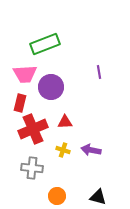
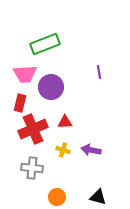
orange circle: moved 1 px down
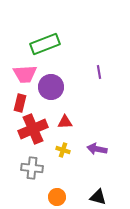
purple arrow: moved 6 px right, 1 px up
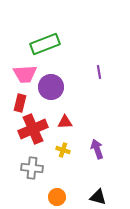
purple arrow: rotated 60 degrees clockwise
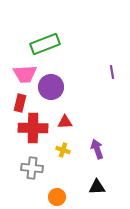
purple line: moved 13 px right
red cross: moved 1 px up; rotated 24 degrees clockwise
black triangle: moved 1 px left, 10 px up; rotated 18 degrees counterclockwise
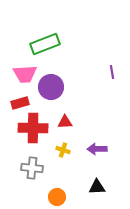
red rectangle: rotated 60 degrees clockwise
purple arrow: rotated 72 degrees counterclockwise
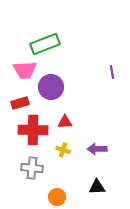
pink trapezoid: moved 4 px up
red cross: moved 2 px down
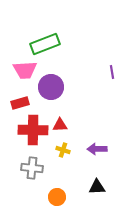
red triangle: moved 5 px left, 3 px down
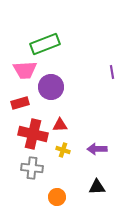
red cross: moved 4 px down; rotated 12 degrees clockwise
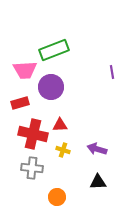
green rectangle: moved 9 px right, 6 px down
purple arrow: rotated 18 degrees clockwise
black triangle: moved 1 px right, 5 px up
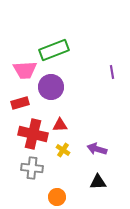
yellow cross: rotated 16 degrees clockwise
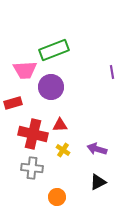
red rectangle: moved 7 px left
black triangle: rotated 24 degrees counterclockwise
